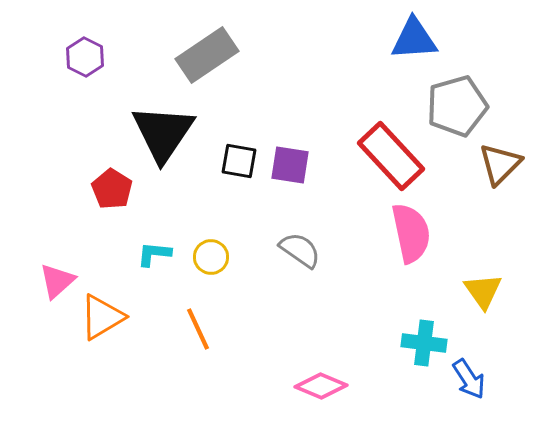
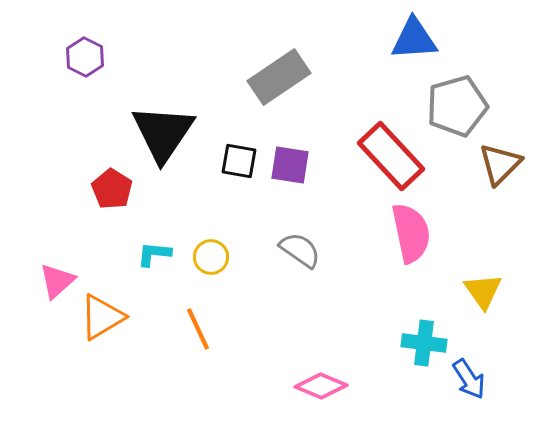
gray rectangle: moved 72 px right, 22 px down
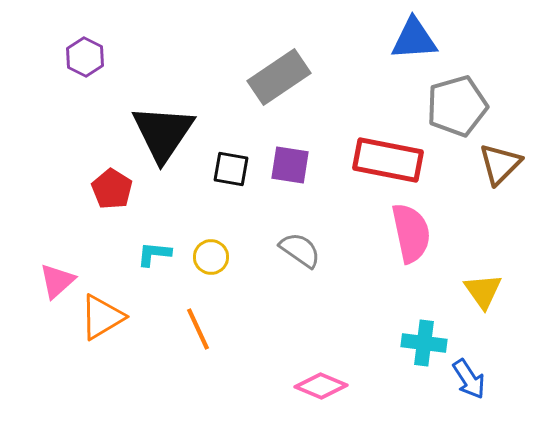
red rectangle: moved 3 px left, 4 px down; rotated 36 degrees counterclockwise
black square: moved 8 px left, 8 px down
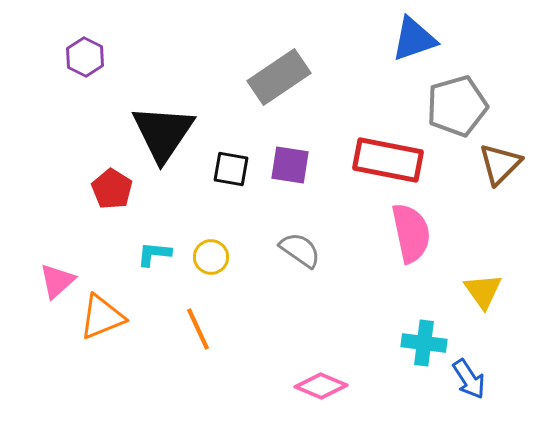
blue triangle: rotated 15 degrees counterclockwise
orange triangle: rotated 9 degrees clockwise
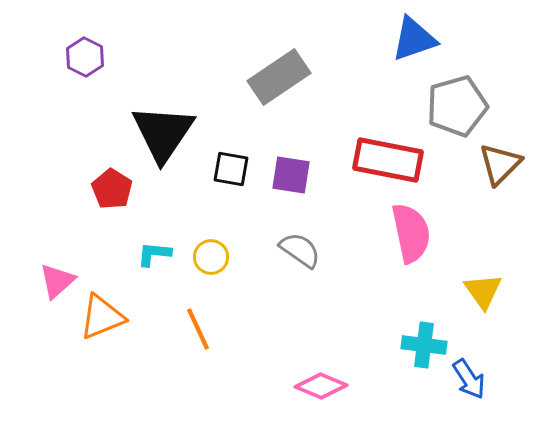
purple square: moved 1 px right, 10 px down
cyan cross: moved 2 px down
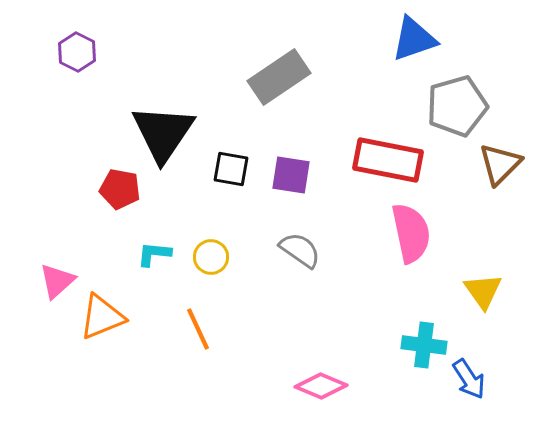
purple hexagon: moved 8 px left, 5 px up
red pentagon: moved 8 px right; rotated 21 degrees counterclockwise
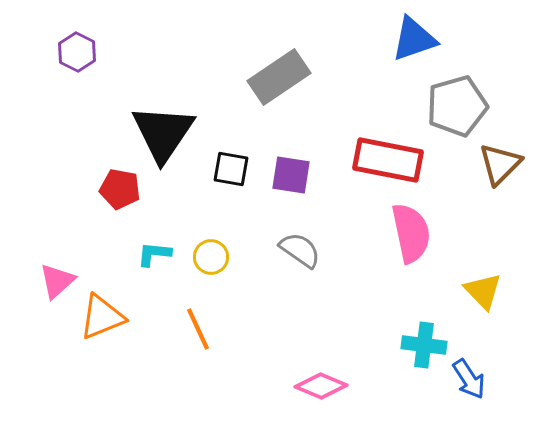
yellow triangle: rotated 9 degrees counterclockwise
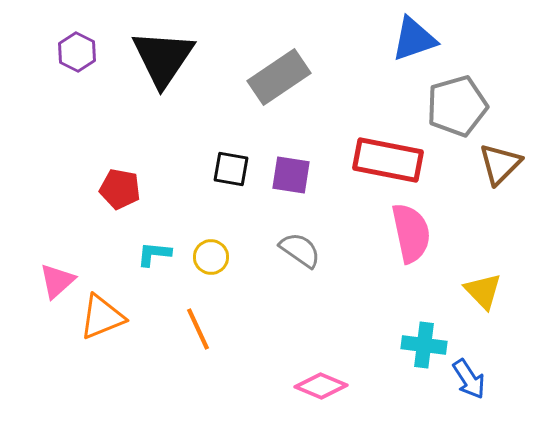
black triangle: moved 75 px up
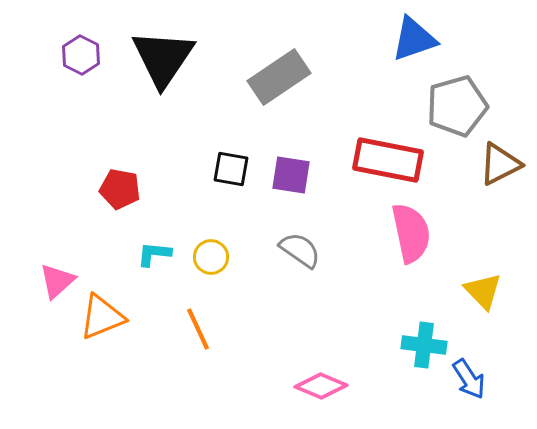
purple hexagon: moved 4 px right, 3 px down
brown triangle: rotated 18 degrees clockwise
